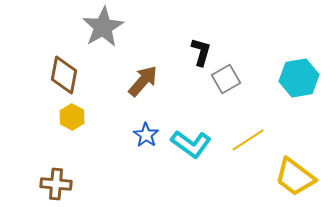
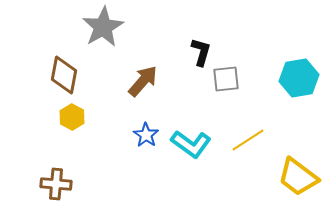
gray square: rotated 24 degrees clockwise
yellow trapezoid: moved 3 px right
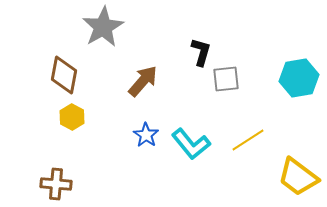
cyan L-shape: rotated 15 degrees clockwise
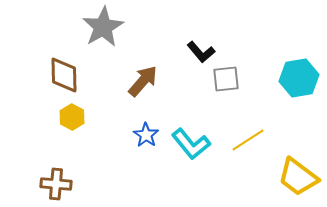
black L-shape: rotated 124 degrees clockwise
brown diamond: rotated 12 degrees counterclockwise
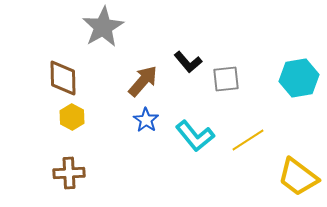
black L-shape: moved 13 px left, 10 px down
brown diamond: moved 1 px left, 3 px down
blue star: moved 15 px up
cyan L-shape: moved 4 px right, 8 px up
brown cross: moved 13 px right, 11 px up; rotated 8 degrees counterclockwise
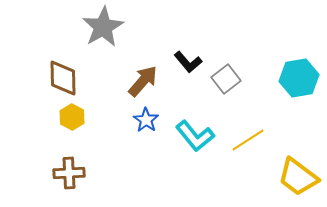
gray square: rotated 32 degrees counterclockwise
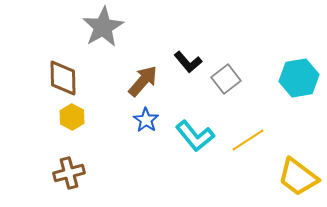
brown cross: rotated 12 degrees counterclockwise
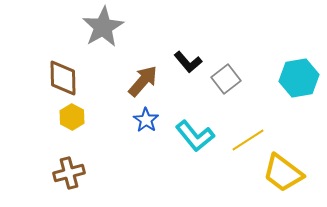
yellow trapezoid: moved 15 px left, 4 px up
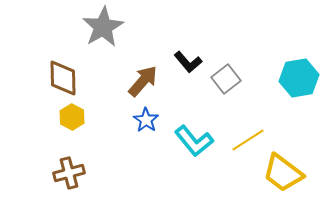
cyan L-shape: moved 1 px left, 5 px down
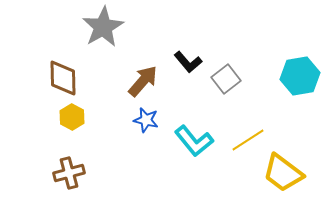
cyan hexagon: moved 1 px right, 2 px up
blue star: rotated 20 degrees counterclockwise
